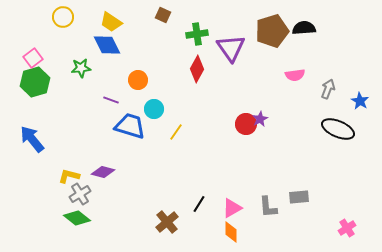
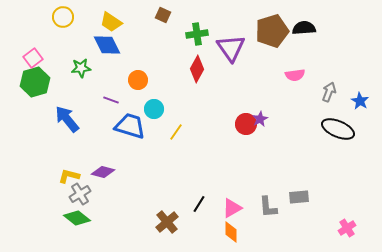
gray arrow: moved 1 px right, 3 px down
blue arrow: moved 35 px right, 20 px up
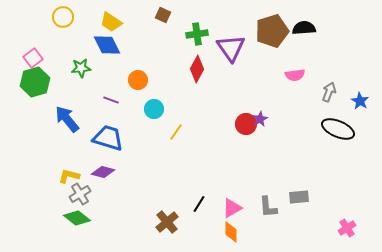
blue trapezoid: moved 22 px left, 12 px down
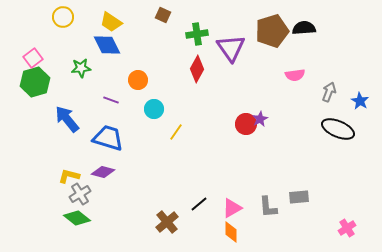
black line: rotated 18 degrees clockwise
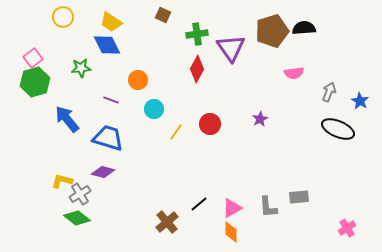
pink semicircle: moved 1 px left, 2 px up
red circle: moved 36 px left
yellow L-shape: moved 7 px left, 5 px down
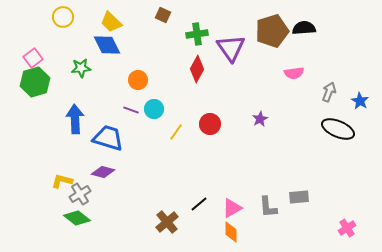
yellow trapezoid: rotated 10 degrees clockwise
purple line: moved 20 px right, 10 px down
blue arrow: moved 8 px right; rotated 36 degrees clockwise
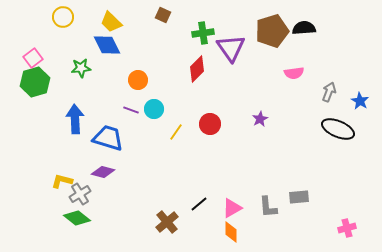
green cross: moved 6 px right, 1 px up
red diamond: rotated 16 degrees clockwise
pink cross: rotated 18 degrees clockwise
